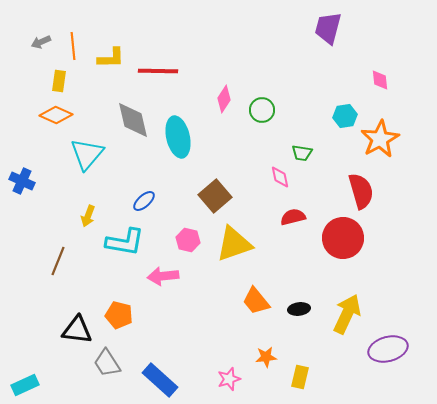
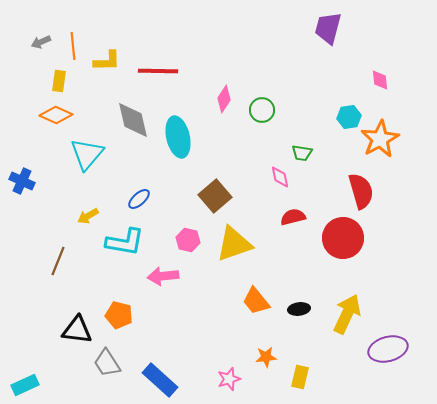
yellow L-shape at (111, 58): moved 4 px left, 3 px down
cyan hexagon at (345, 116): moved 4 px right, 1 px down
blue ellipse at (144, 201): moved 5 px left, 2 px up
yellow arrow at (88, 216): rotated 40 degrees clockwise
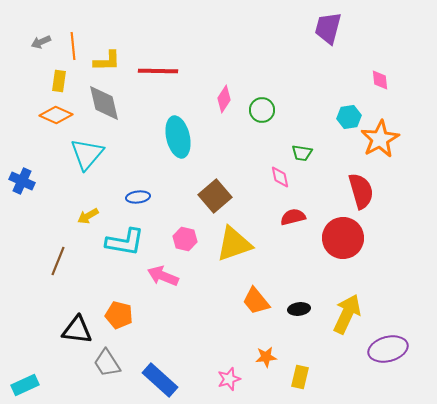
gray diamond at (133, 120): moved 29 px left, 17 px up
blue ellipse at (139, 199): moved 1 px left, 2 px up; rotated 35 degrees clockwise
pink hexagon at (188, 240): moved 3 px left, 1 px up
pink arrow at (163, 276): rotated 28 degrees clockwise
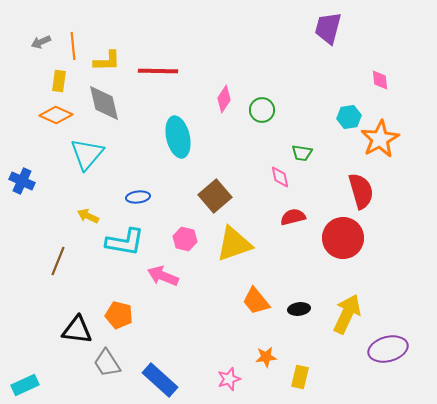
yellow arrow at (88, 216): rotated 55 degrees clockwise
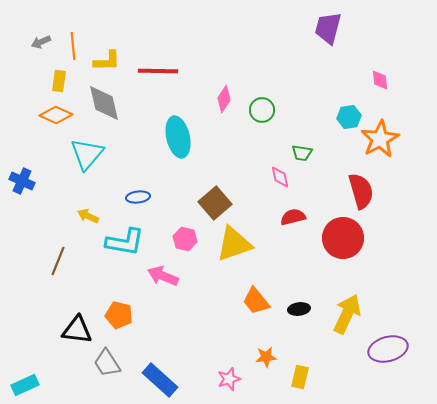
brown square at (215, 196): moved 7 px down
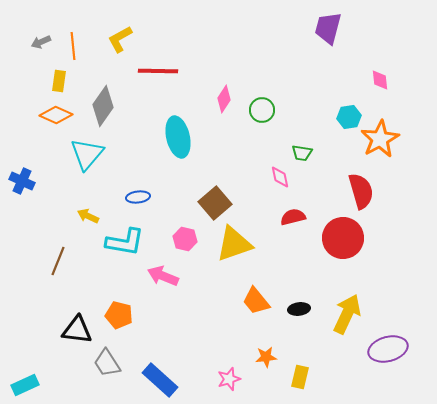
yellow L-shape at (107, 61): moved 13 px right, 22 px up; rotated 152 degrees clockwise
gray diamond at (104, 103): moved 1 px left, 3 px down; rotated 48 degrees clockwise
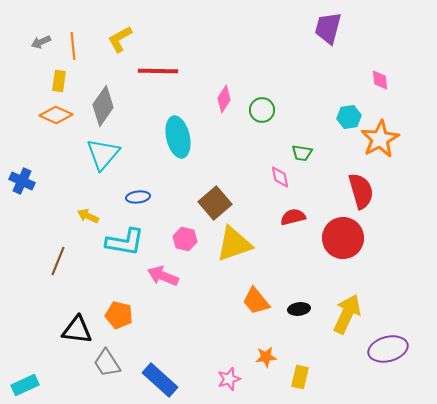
cyan triangle at (87, 154): moved 16 px right
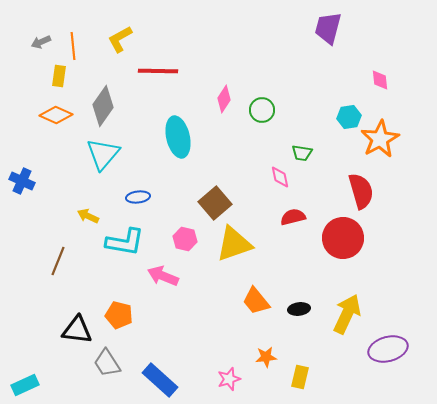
yellow rectangle at (59, 81): moved 5 px up
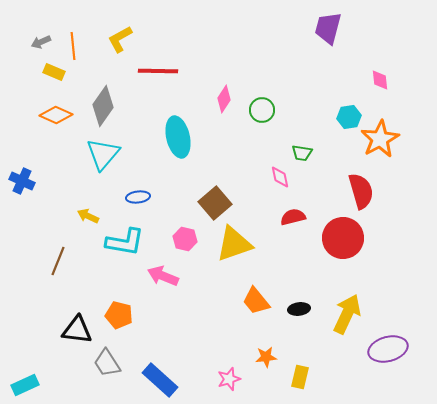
yellow rectangle at (59, 76): moved 5 px left, 4 px up; rotated 75 degrees counterclockwise
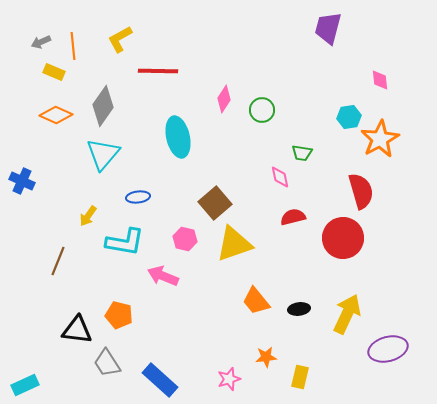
yellow arrow at (88, 216): rotated 80 degrees counterclockwise
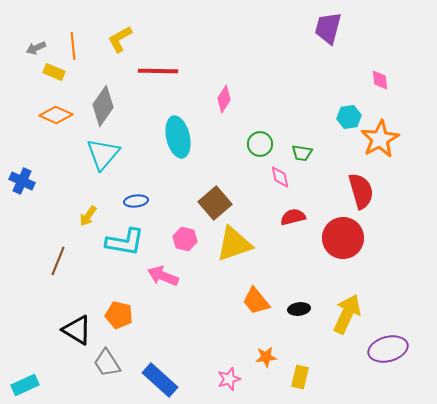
gray arrow at (41, 42): moved 5 px left, 6 px down
green circle at (262, 110): moved 2 px left, 34 px down
blue ellipse at (138, 197): moved 2 px left, 4 px down
black triangle at (77, 330): rotated 24 degrees clockwise
